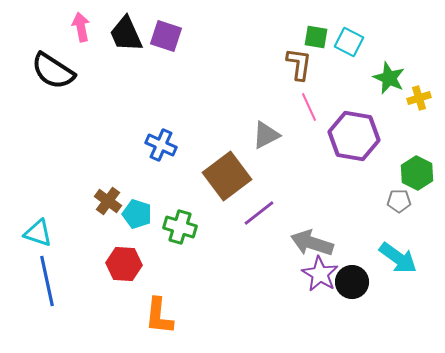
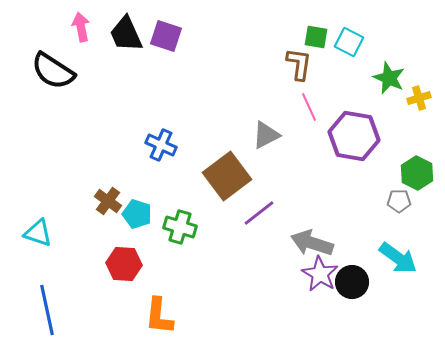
blue line: moved 29 px down
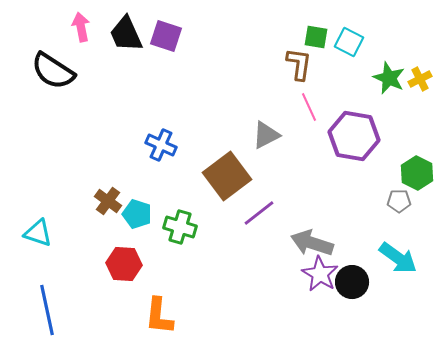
yellow cross: moved 1 px right, 19 px up; rotated 10 degrees counterclockwise
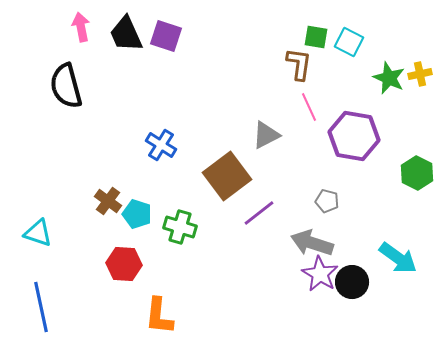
black semicircle: moved 13 px right, 15 px down; rotated 42 degrees clockwise
yellow cross: moved 5 px up; rotated 15 degrees clockwise
blue cross: rotated 8 degrees clockwise
gray pentagon: moved 72 px left; rotated 15 degrees clockwise
blue line: moved 6 px left, 3 px up
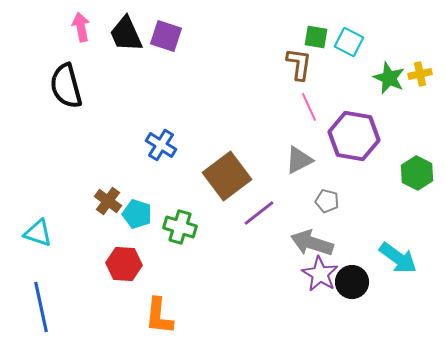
gray triangle: moved 33 px right, 25 px down
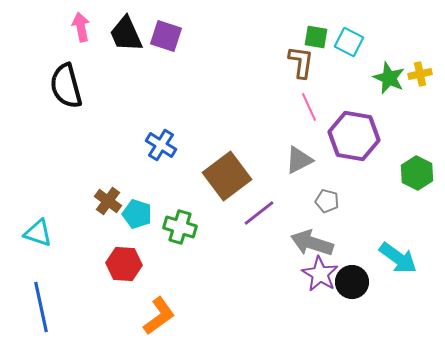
brown L-shape: moved 2 px right, 2 px up
orange L-shape: rotated 132 degrees counterclockwise
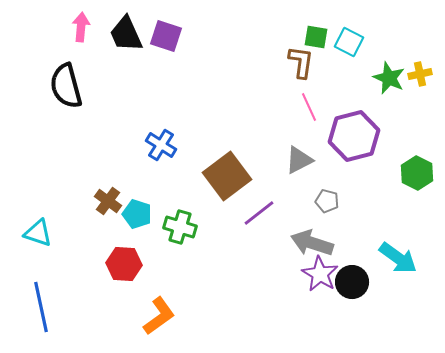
pink arrow: rotated 16 degrees clockwise
purple hexagon: rotated 24 degrees counterclockwise
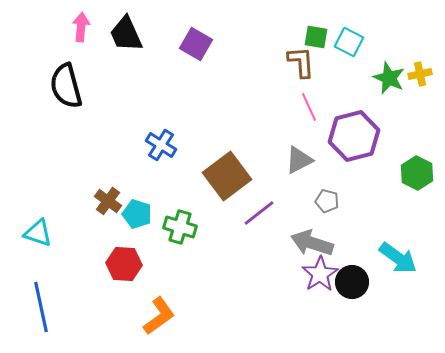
purple square: moved 30 px right, 8 px down; rotated 12 degrees clockwise
brown L-shape: rotated 12 degrees counterclockwise
purple star: rotated 9 degrees clockwise
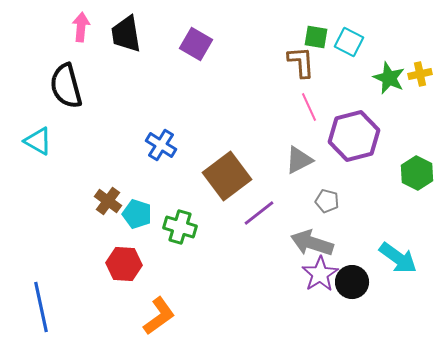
black trapezoid: rotated 15 degrees clockwise
cyan triangle: moved 92 px up; rotated 12 degrees clockwise
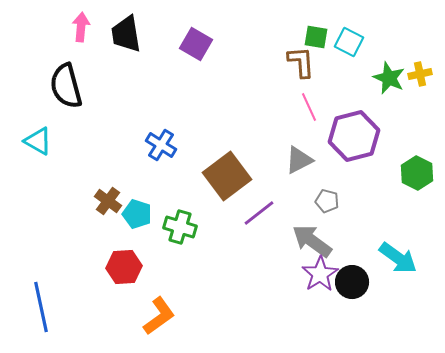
gray arrow: moved 2 px up; rotated 18 degrees clockwise
red hexagon: moved 3 px down; rotated 8 degrees counterclockwise
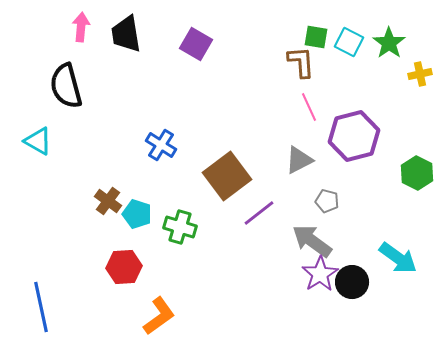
green star: moved 35 px up; rotated 12 degrees clockwise
